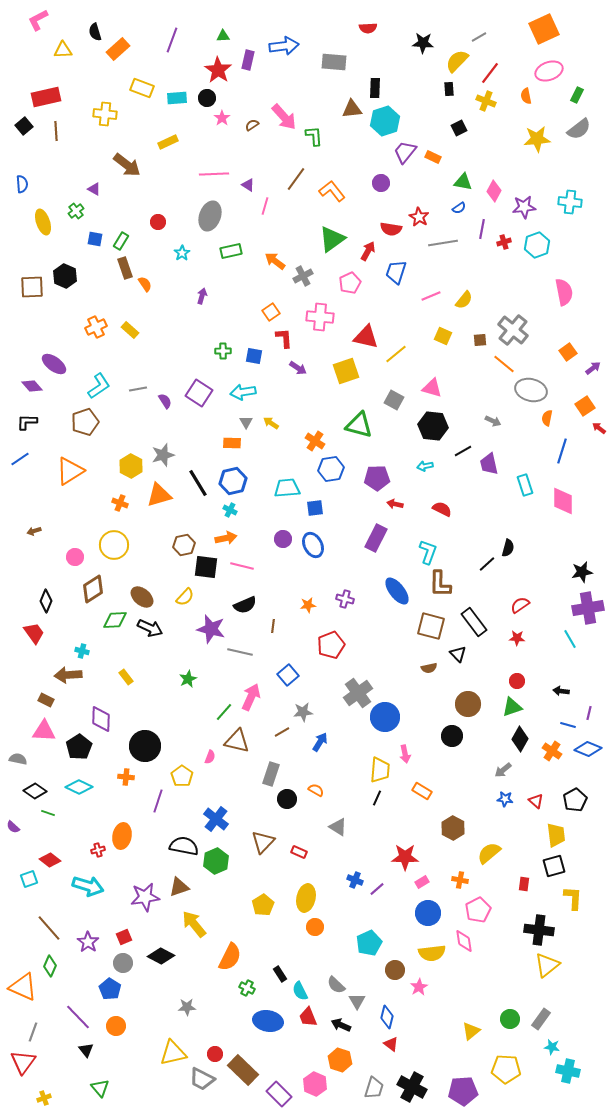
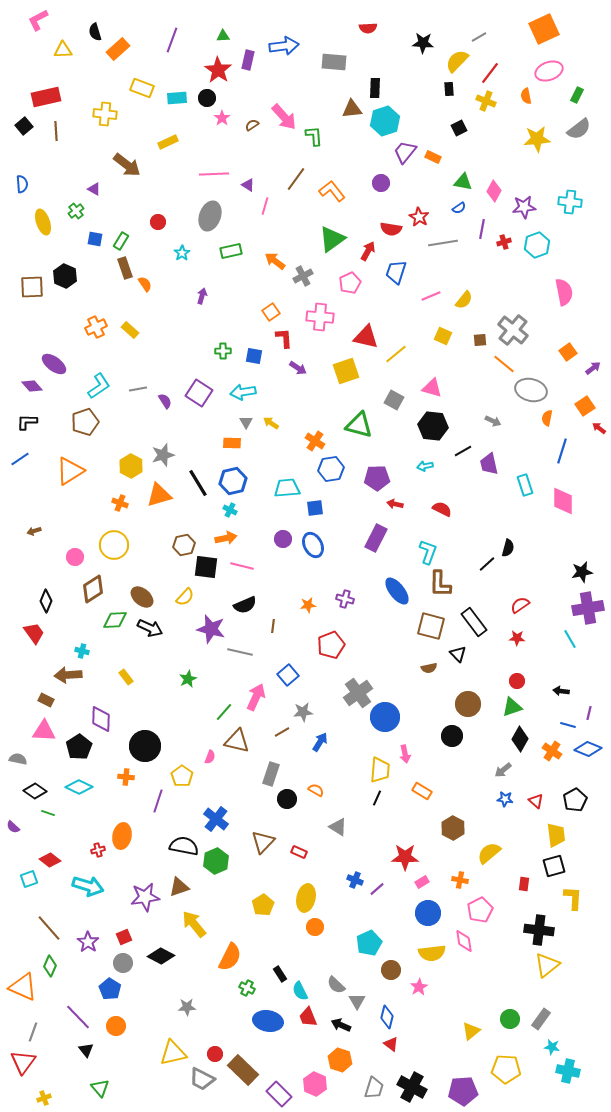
pink arrow at (251, 697): moved 5 px right
pink pentagon at (478, 910): moved 2 px right
brown circle at (395, 970): moved 4 px left
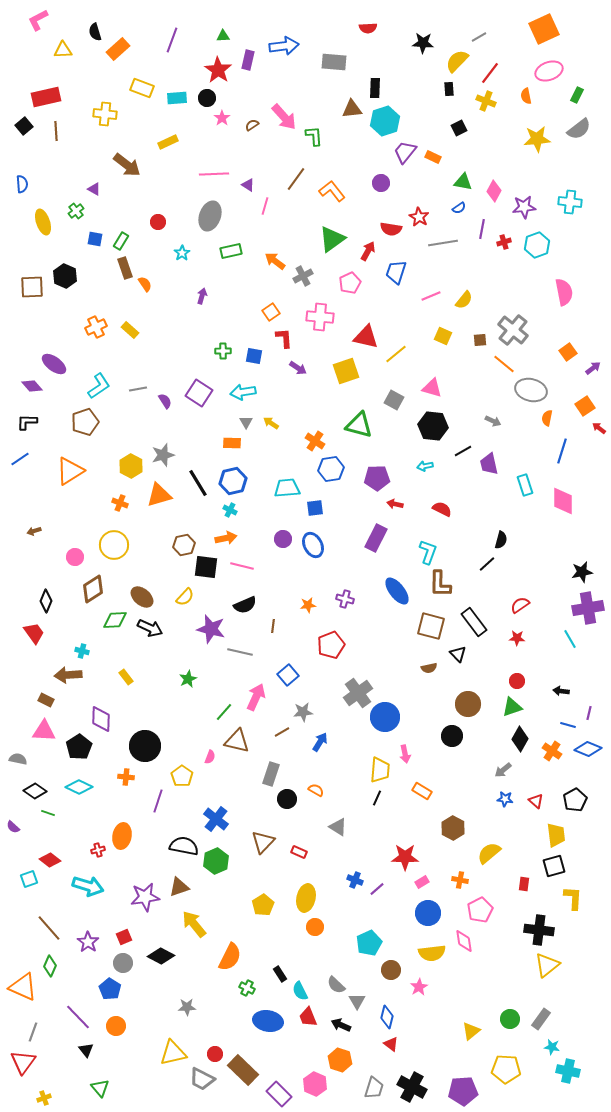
black semicircle at (508, 548): moved 7 px left, 8 px up
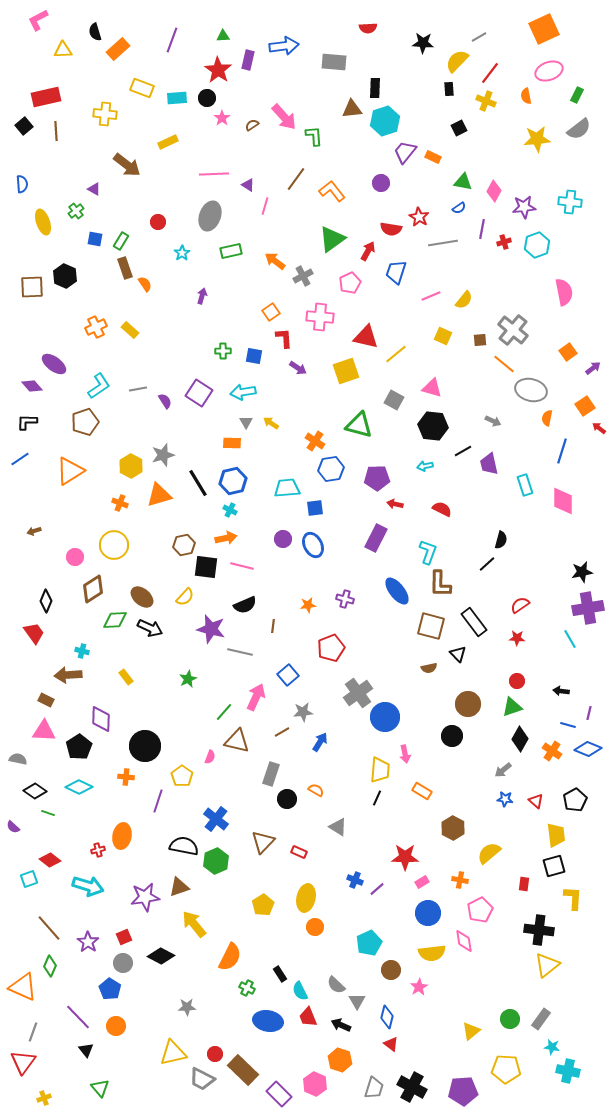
red pentagon at (331, 645): moved 3 px down
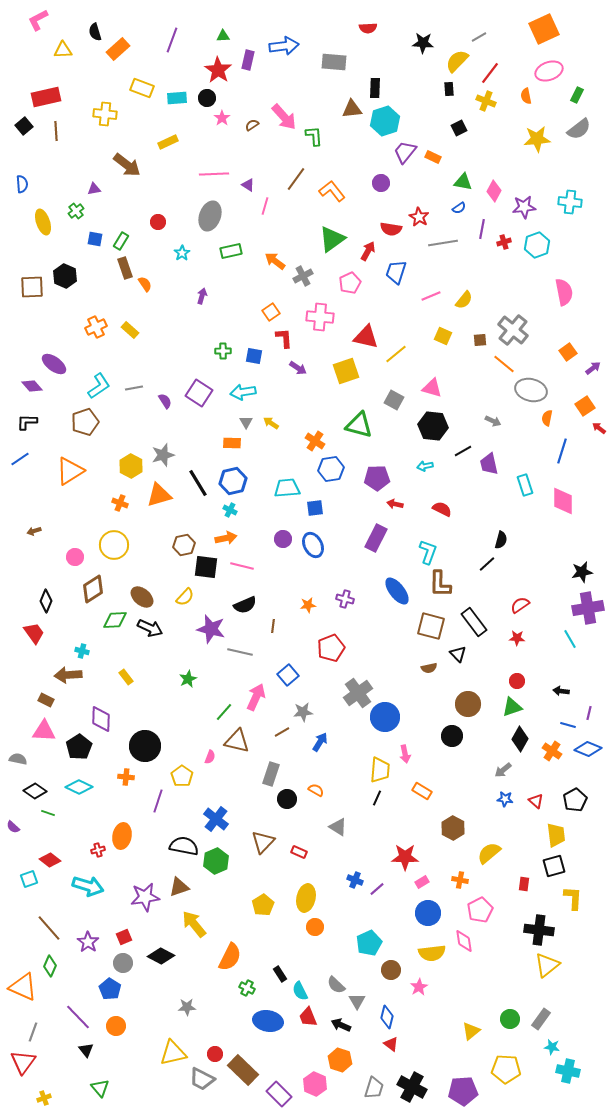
purple triangle at (94, 189): rotated 40 degrees counterclockwise
gray line at (138, 389): moved 4 px left, 1 px up
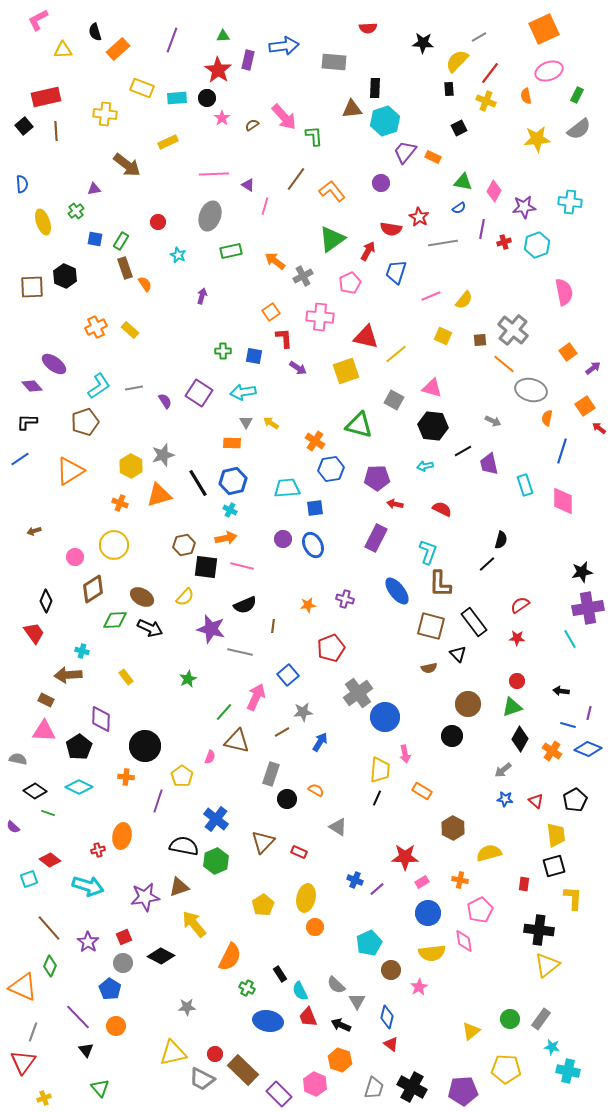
cyan star at (182, 253): moved 4 px left, 2 px down; rotated 14 degrees counterclockwise
brown ellipse at (142, 597): rotated 10 degrees counterclockwise
yellow semicircle at (489, 853): rotated 25 degrees clockwise
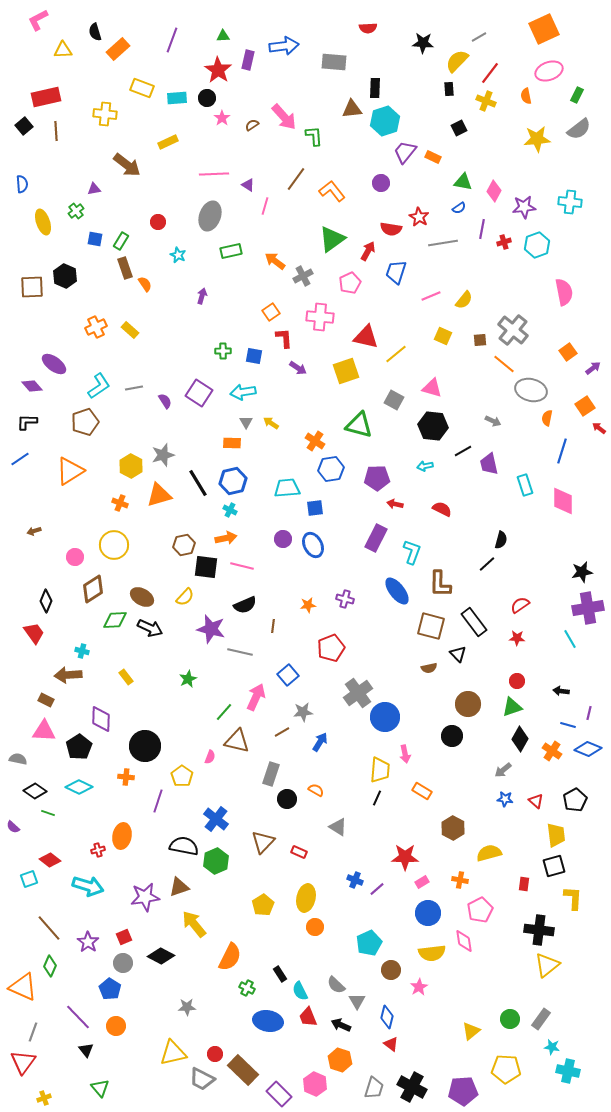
cyan L-shape at (428, 552): moved 16 px left
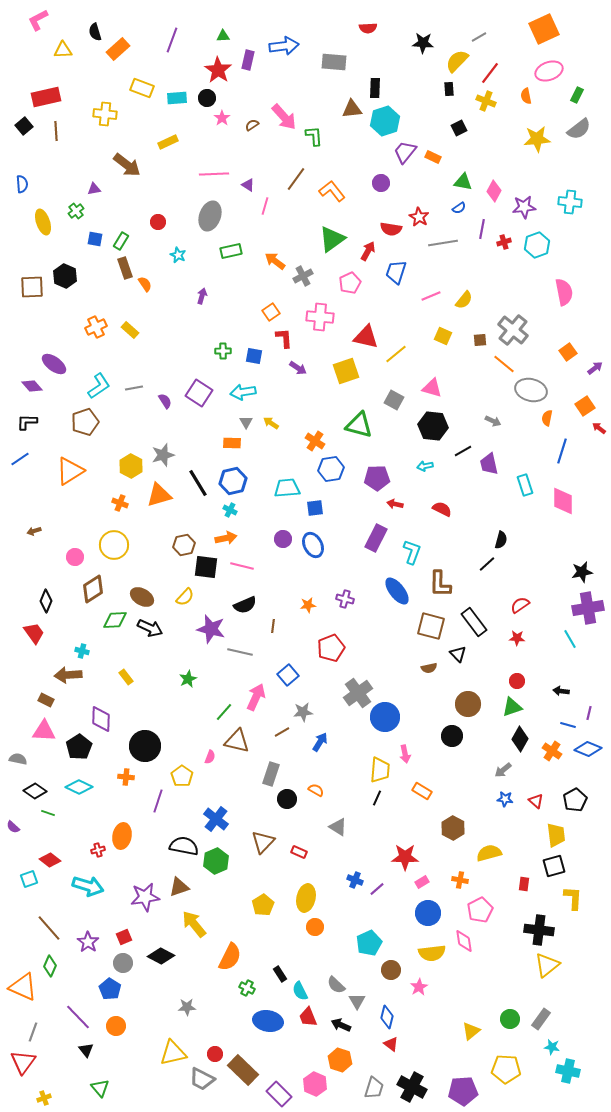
purple arrow at (593, 368): moved 2 px right
